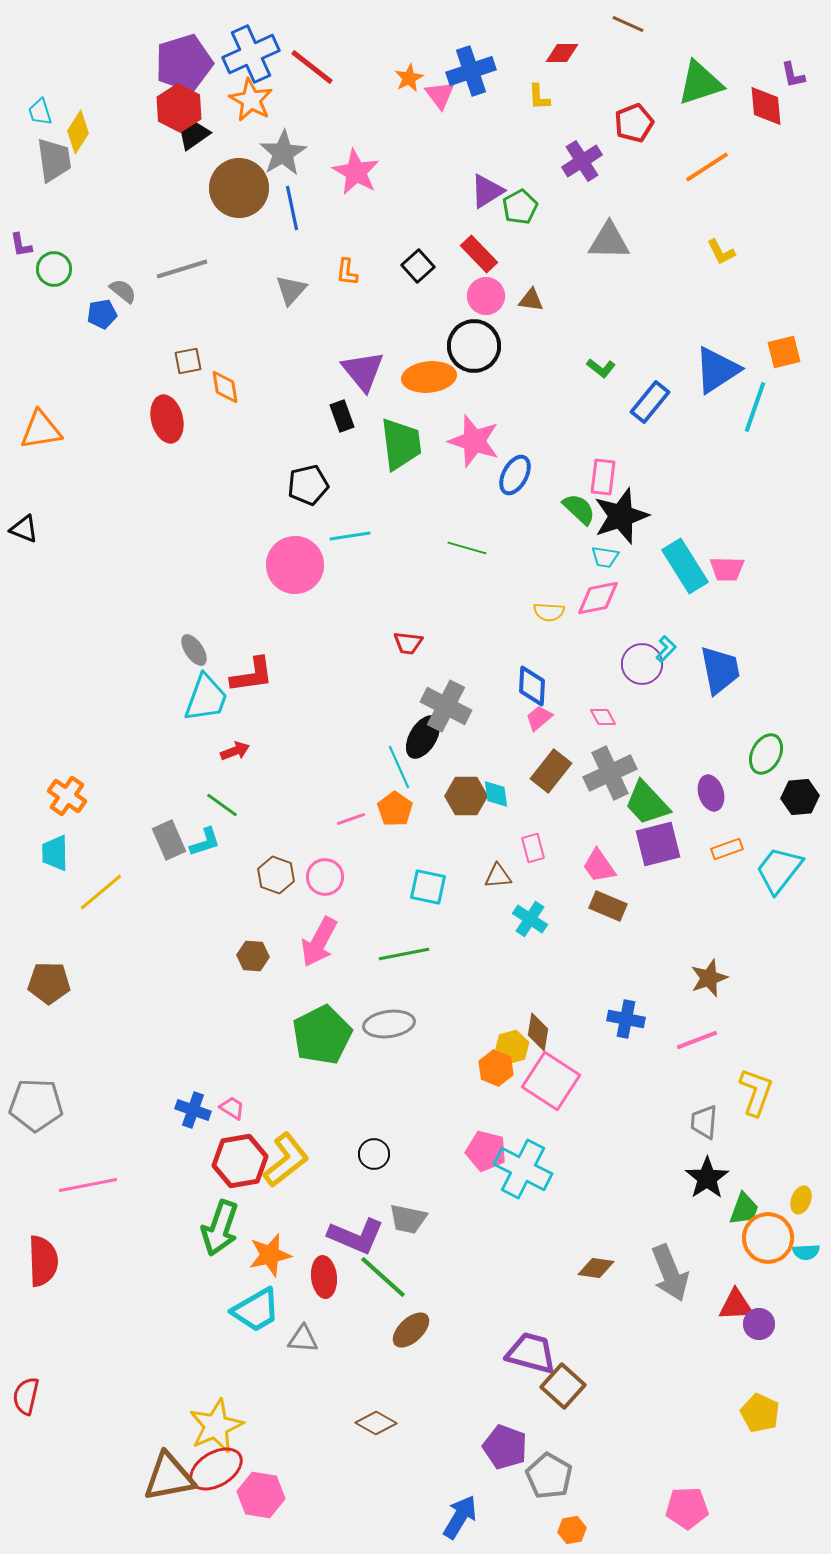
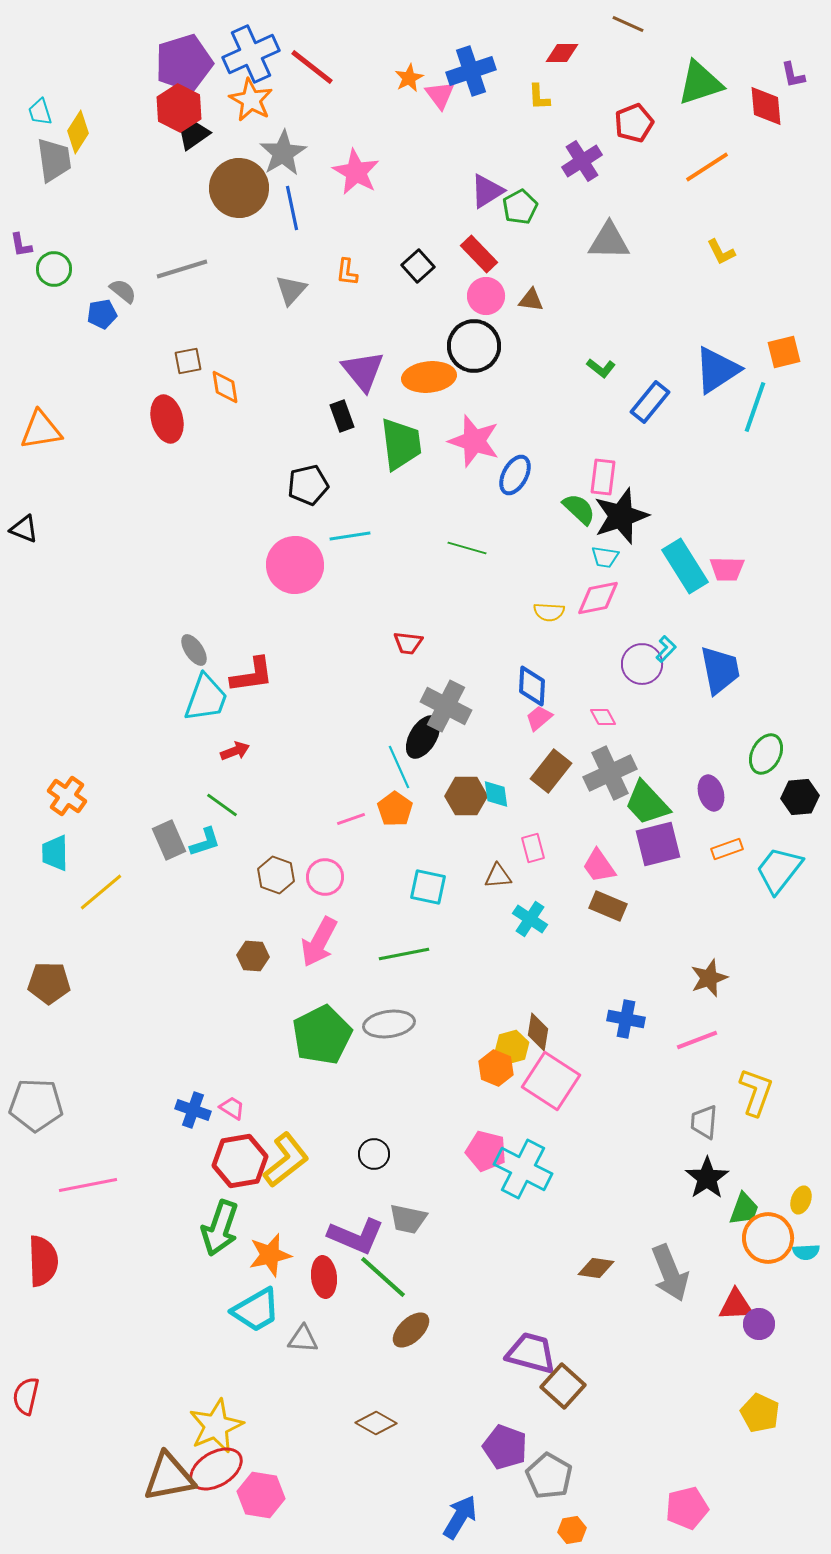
pink pentagon at (687, 1508): rotated 12 degrees counterclockwise
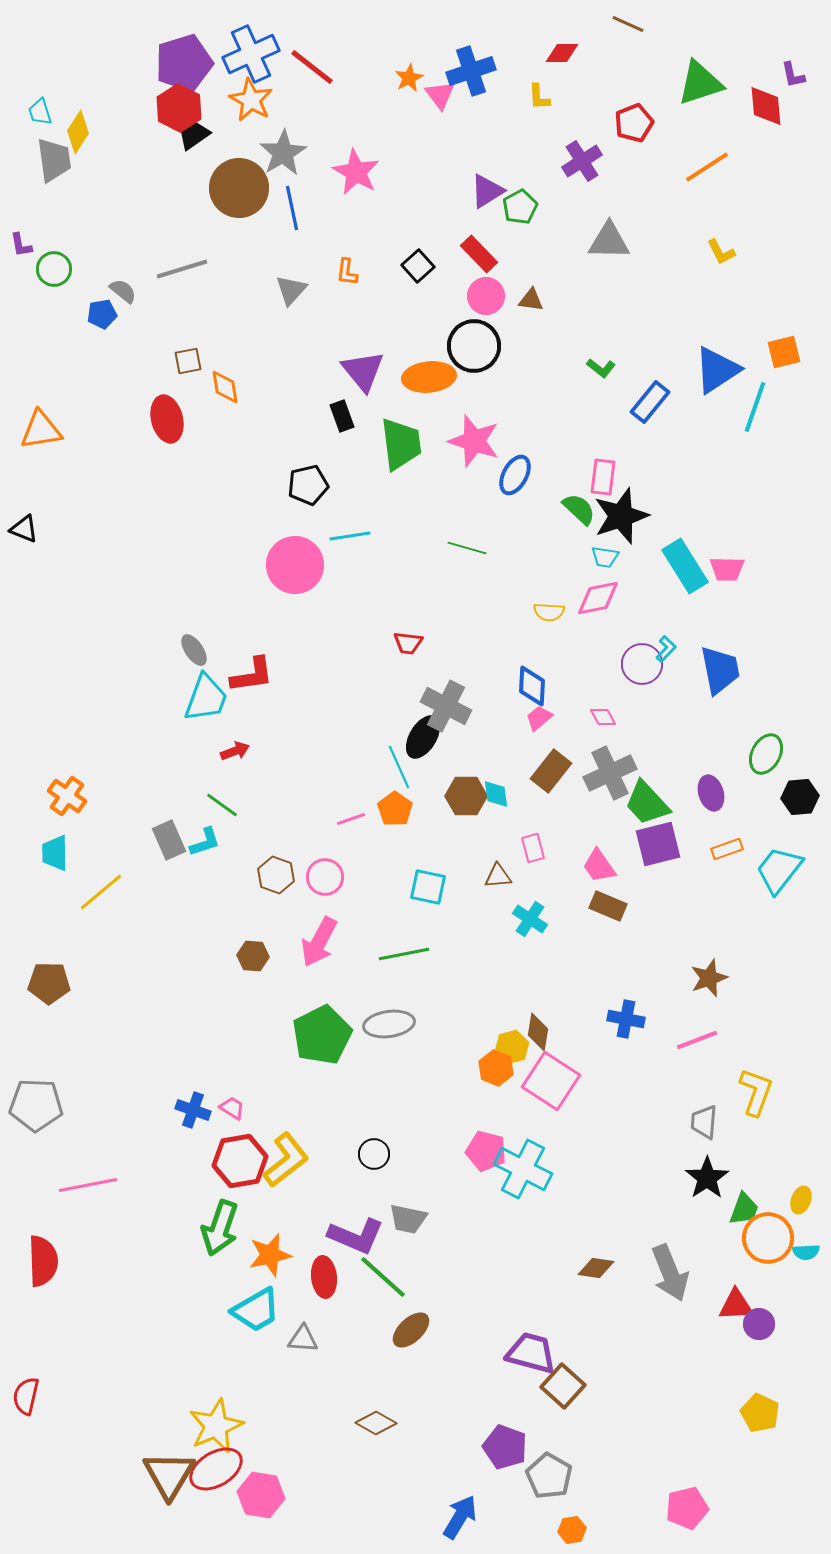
brown triangle at (169, 1477): moved 2 px up; rotated 48 degrees counterclockwise
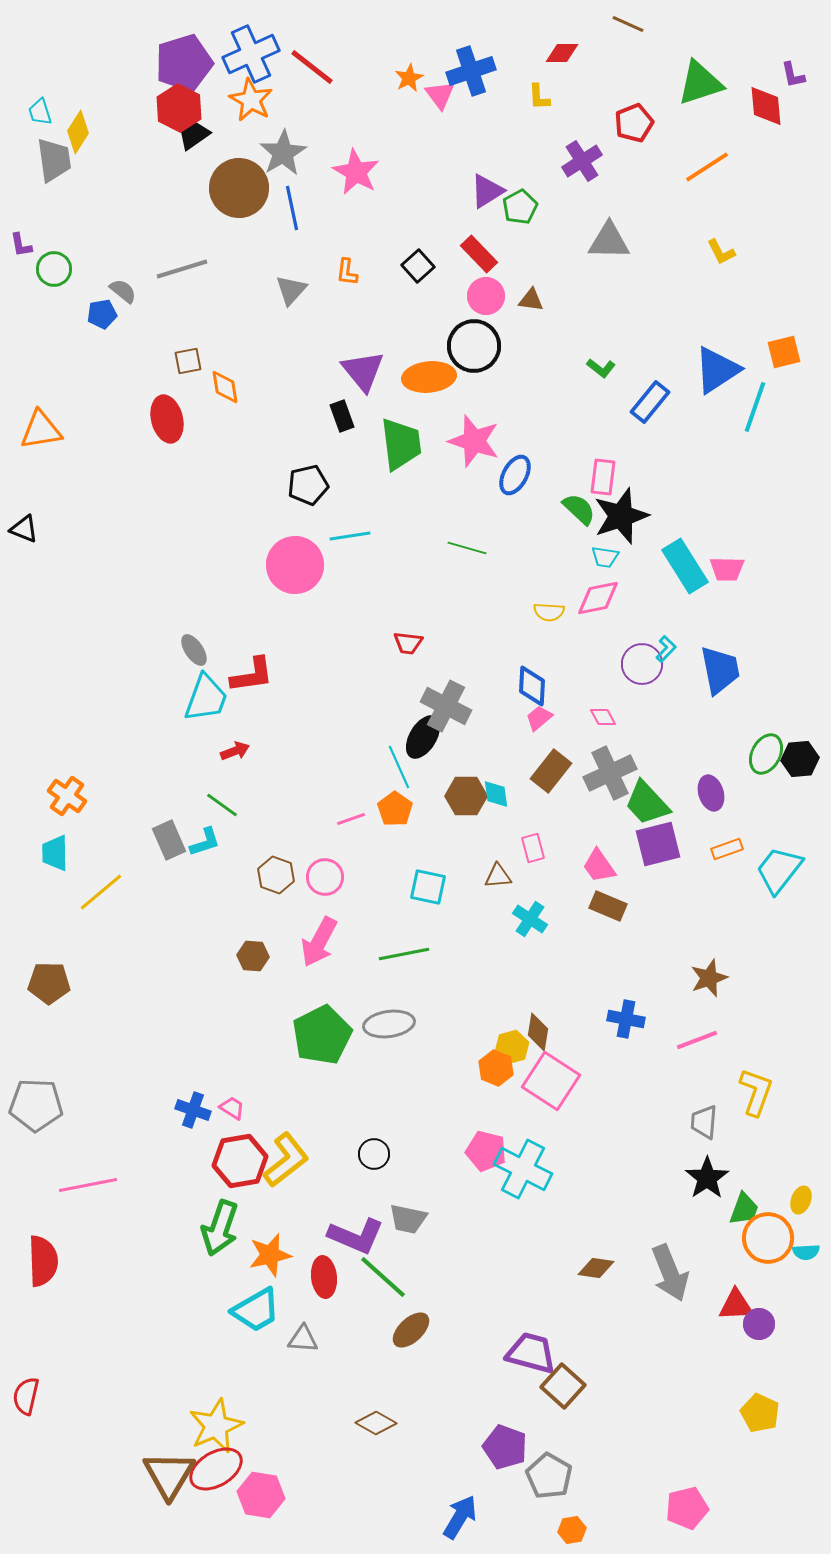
black hexagon at (800, 797): moved 38 px up
